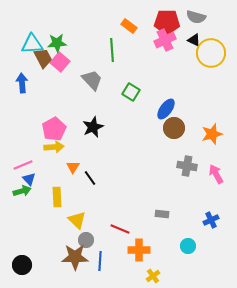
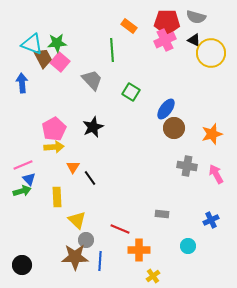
cyan triangle: rotated 25 degrees clockwise
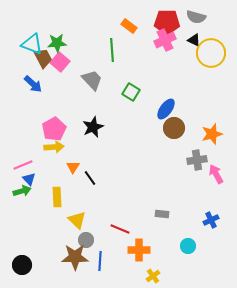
blue arrow: moved 11 px right, 1 px down; rotated 138 degrees clockwise
gray cross: moved 10 px right, 6 px up; rotated 18 degrees counterclockwise
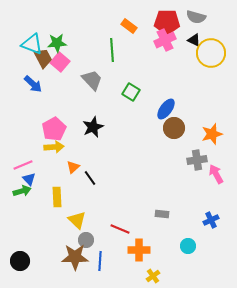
orange triangle: rotated 16 degrees clockwise
black circle: moved 2 px left, 4 px up
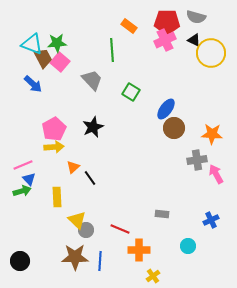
orange star: rotated 20 degrees clockwise
gray circle: moved 10 px up
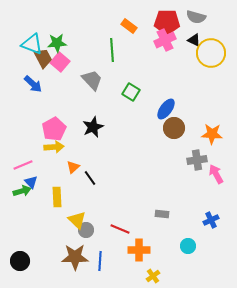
blue triangle: moved 2 px right, 3 px down
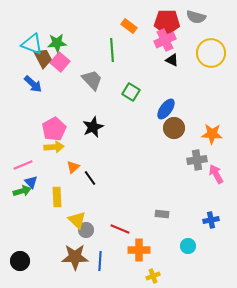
black triangle: moved 22 px left, 20 px down
blue cross: rotated 14 degrees clockwise
yellow cross: rotated 16 degrees clockwise
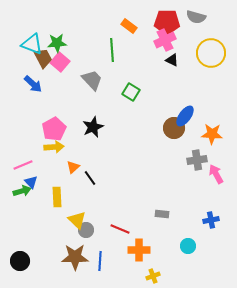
blue ellipse: moved 19 px right, 7 px down
